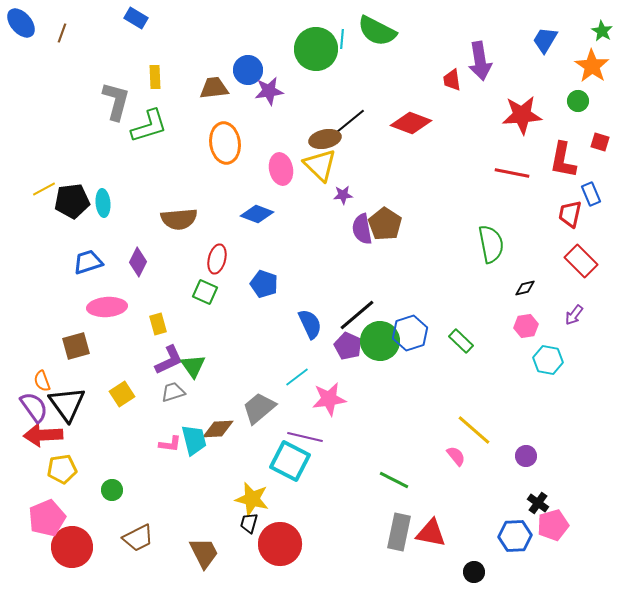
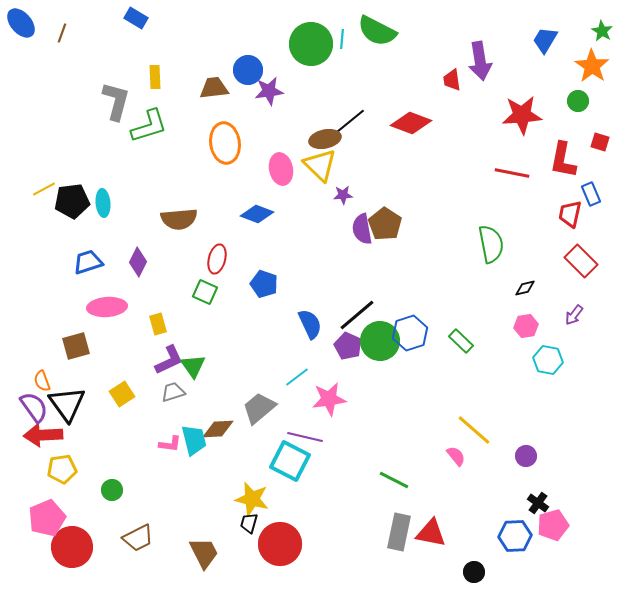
green circle at (316, 49): moved 5 px left, 5 px up
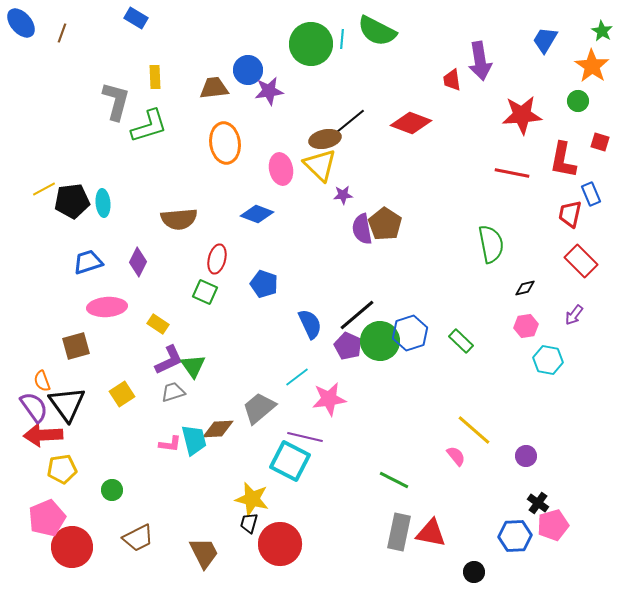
yellow rectangle at (158, 324): rotated 40 degrees counterclockwise
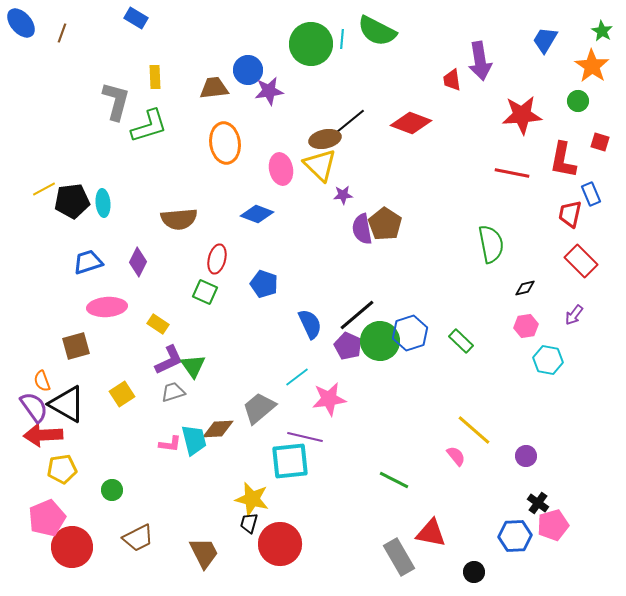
black triangle at (67, 404): rotated 24 degrees counterclockwise
cyan square at (290, 461): rotated 33 degrees counterclockwise
gray rectangle at (399, 532): moved 25 px down; rotated 42 degrees counterclockwise
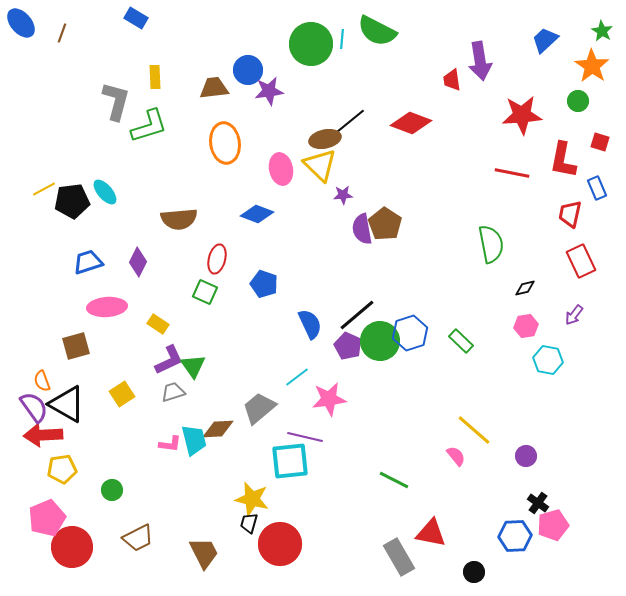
blue trapezoid at (545, 40): rotated 16 degrees clockwise
blue rectangle at (591, 194): moved 6 px right, 6 px up
cyan ellipse at (103, 203): moved 2 px right, 11 px up; rotated 36 degrees counterclockwise
red rectangle at (581, 261): rotated 20 degrees clockwise
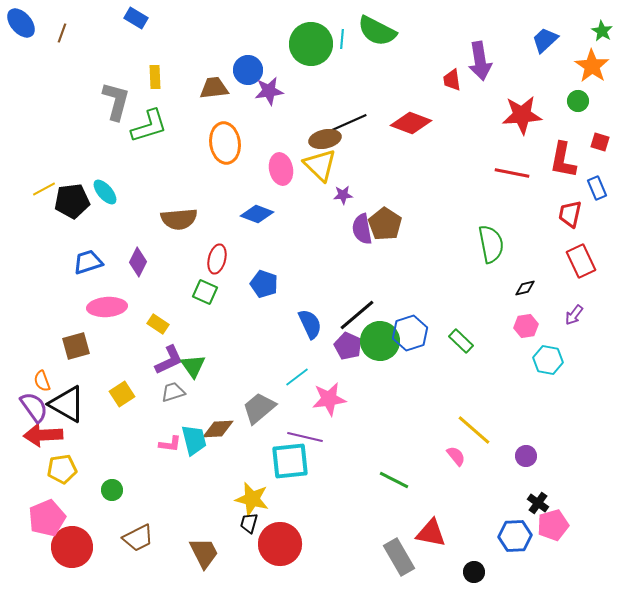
black line at (348, 123): rotated 15 degrees clockwise
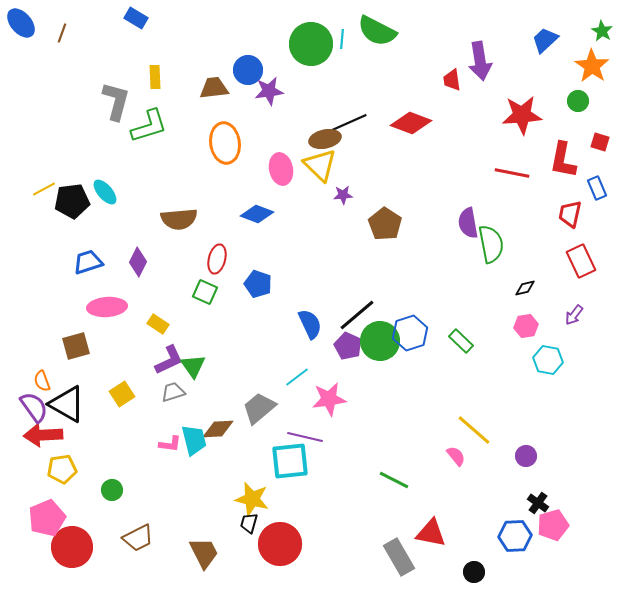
purple semicircle at (362, 229): moved 106 px right, 6 px up
blue pentagon at (264, 284): moved 6 px left
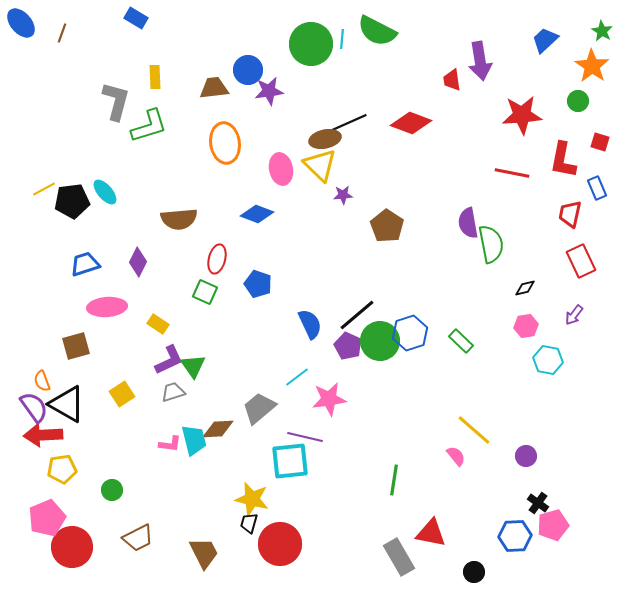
brown pentagon at (385, 224): moved 2 px right, 2 px down
blue trapezoid at (88, 262): moved 3 px left, 2 px down
green line at (394, 480): rotated 72 degrees clockwise
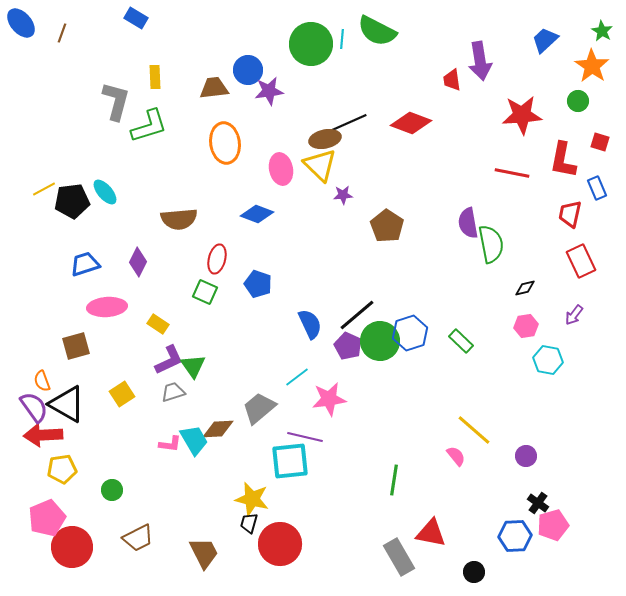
cyan trapezoid at (194, 440): rotated 16 degrees counterclockwise
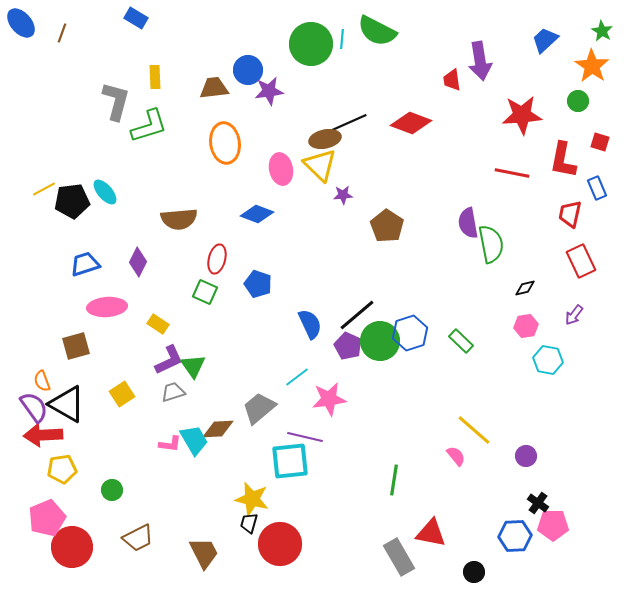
pink pentagon at (553, 525): rotated 16 degrees clockwise
